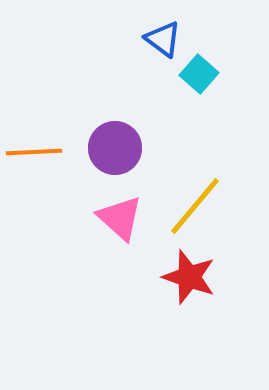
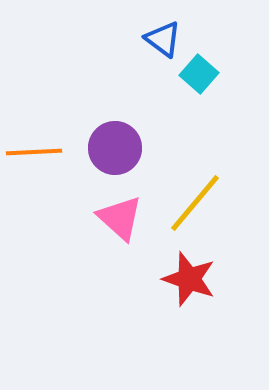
yellow line: moved 3 px up
red star: moved 2 px down
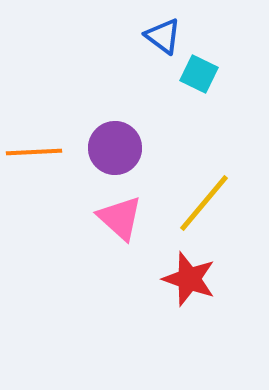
blue triangle: moved 3 px up
cyan square: rotated 15 degrees counterclockwise
yellow line: moved 9 px right
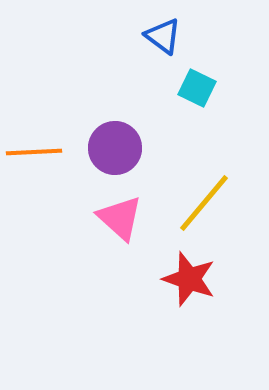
cyan square: moved 2 px left, 14 px down
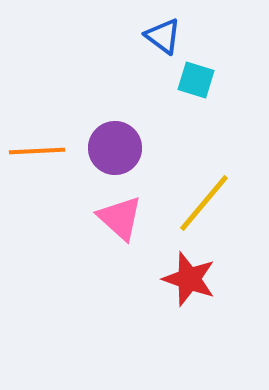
cyan square: moved 1 px left, 8 px up; rotated 9 degrees counterclockwise
orange line: moved 3 px right, 1 px up
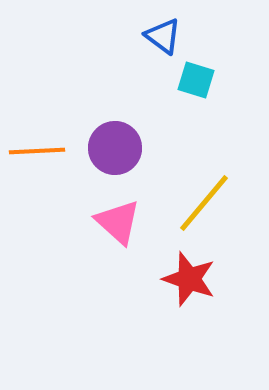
pink triangle: moved 2 px left, 4 px down
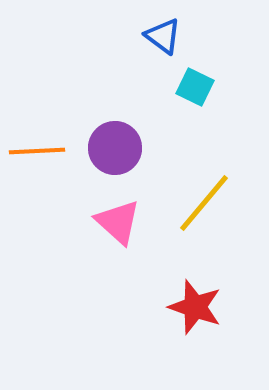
cyan square: moved 1 px left, 7 px down; rotated 9 degrees clockwise
red star: moved 6 px right, 28 px down
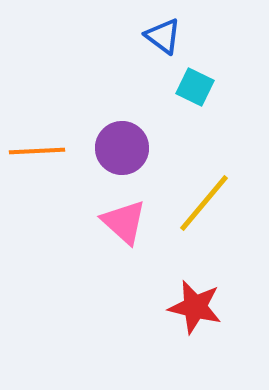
purple circle: moved 7 px right
pink triangle: moved 6 px right
red star: rotated 6 degrees counterclockwise
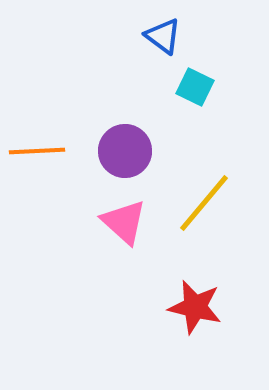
purple circle: moved 3 px right, 3 px down
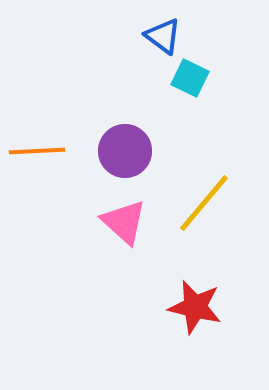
cyan square: moved 5 px left, 9 px up
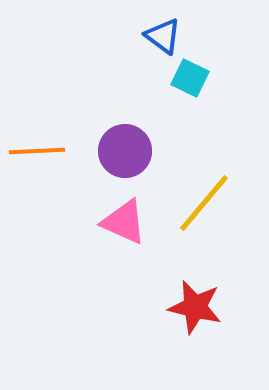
pink triangle: rotated 18 degrees counterclockwise
